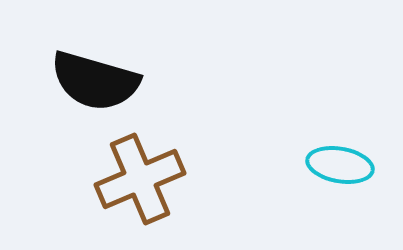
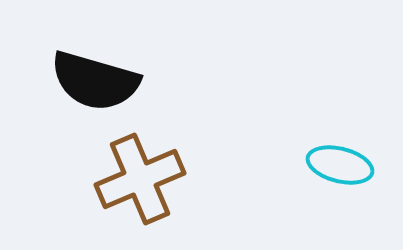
cyan ellipse: rotated 4 degrees clockwise
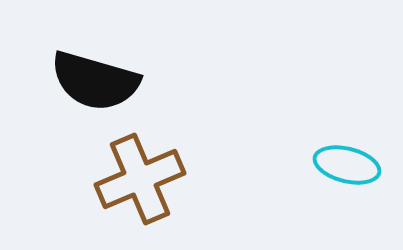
cyan ellipse: moved 7 px right
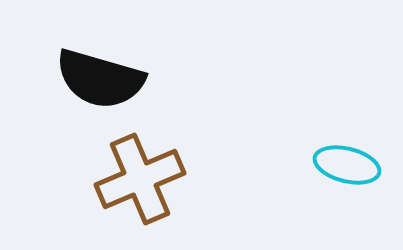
black semicircle: moved 5 px right, 2 px up
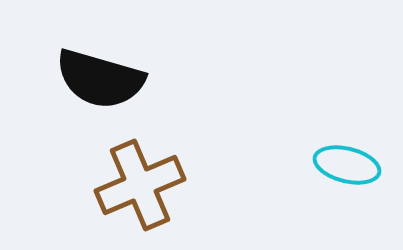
brown cross: moved 6 px down
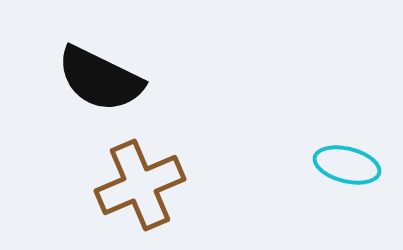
black semicircle: rotated 10 degrees clockwise
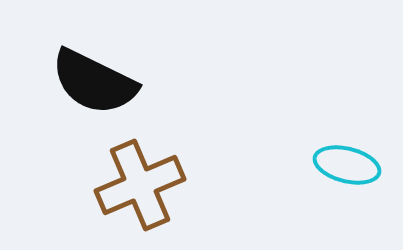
black semicircle: moved 6 px left, 3 px down
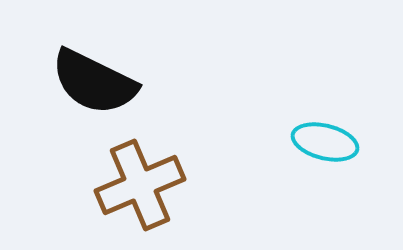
cyan ellipse: moved 22 px left, 23 px up
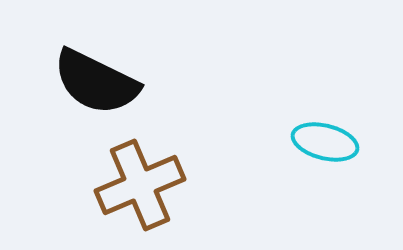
black semicircle: moved 2 px right
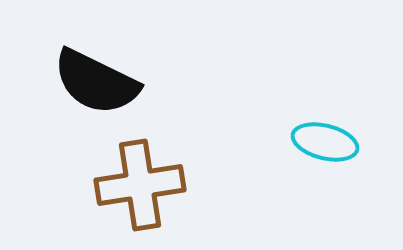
brown cross: rotated 14 degrees clockwise
